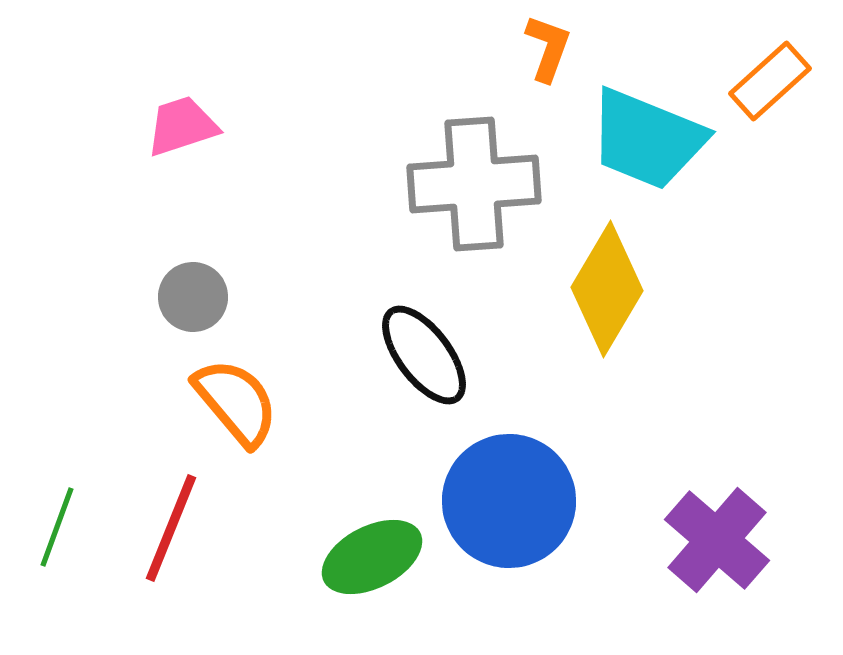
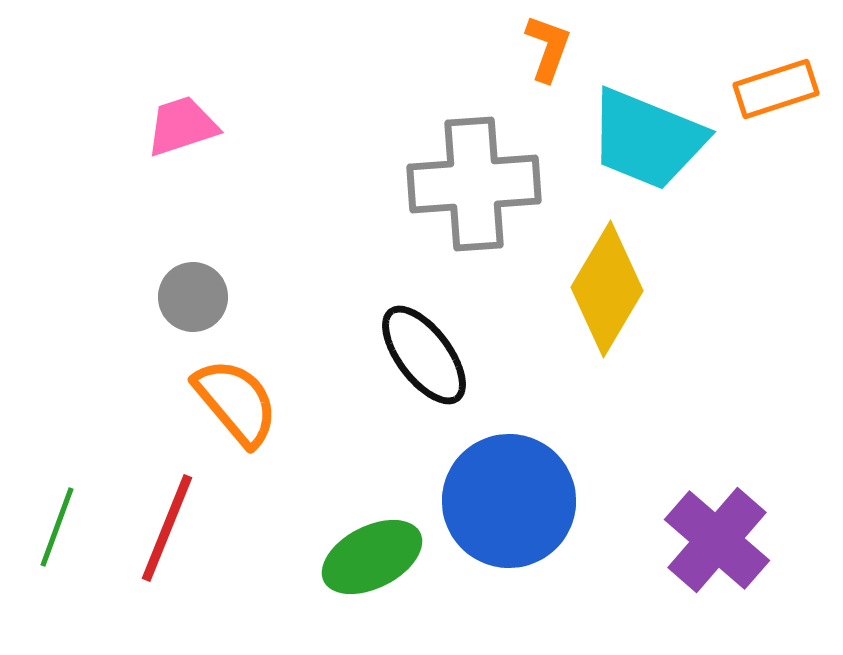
orange rectangle: moved 6 px right, 8 px down; rotated 24 degrees clockwise
red line: moved 4 px left
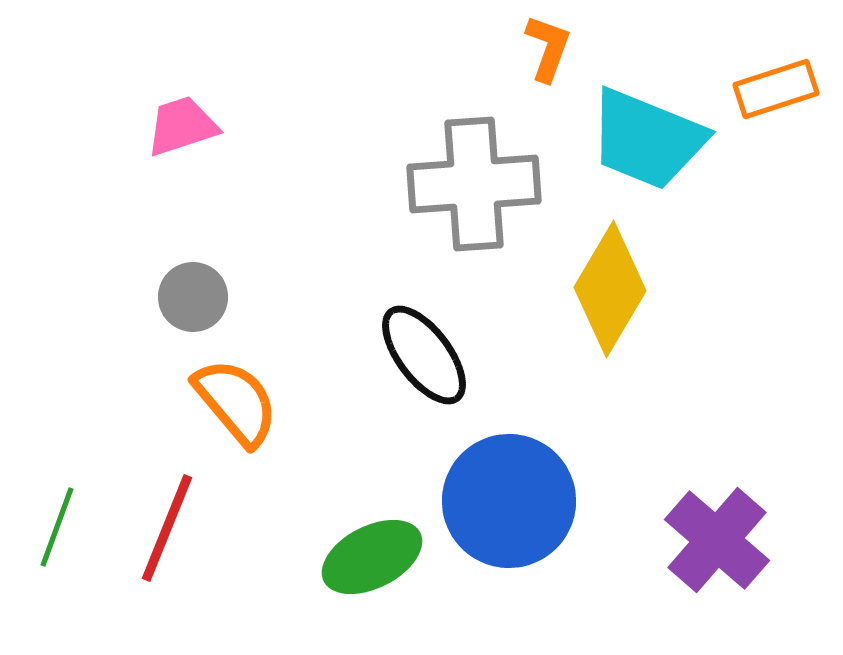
yellow diamond: moved 3 px right
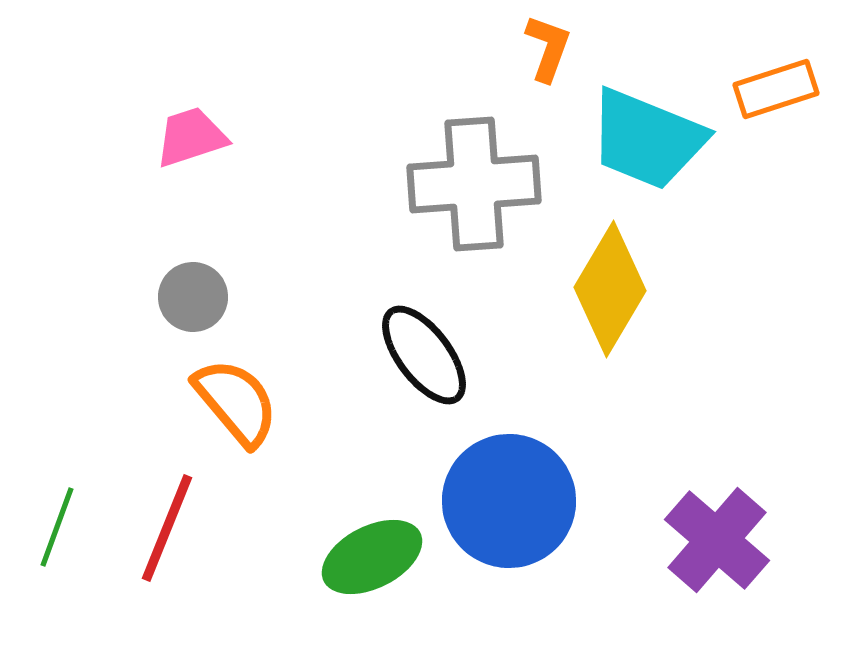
pink trapezoid: moved 9 px right, 11 px down
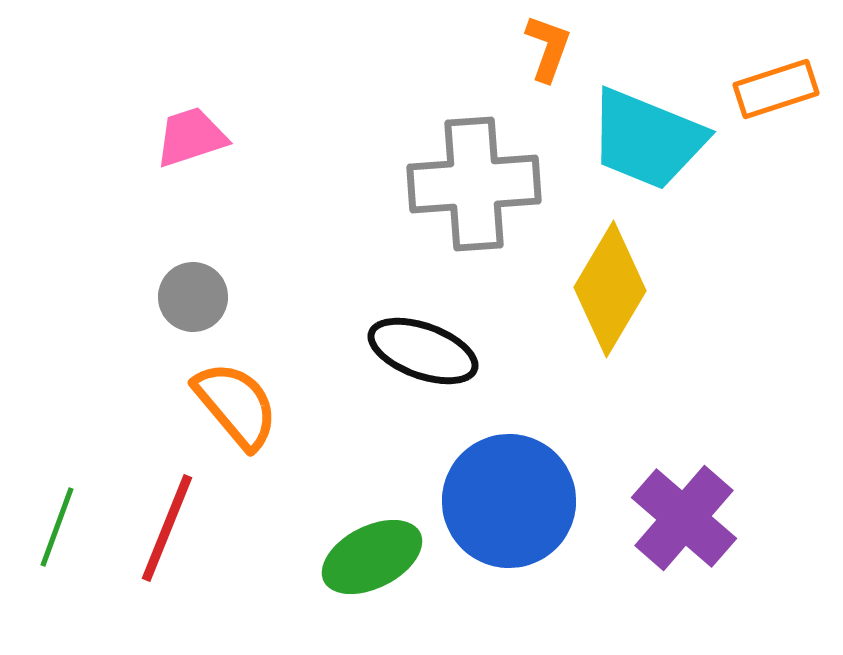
black ellipse: moved 1 px left, 4 px up; rotated 33 degrees counterclockwise
orange semicircle: moved 3 px down
purple cross: moved 33 px left, 22 px up
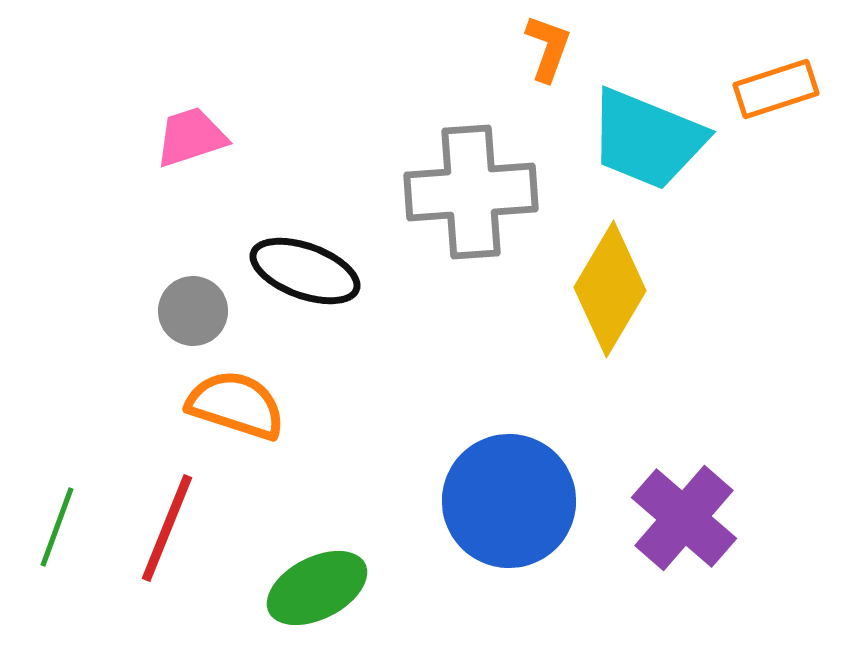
gray cross: moved 3 px left, 8 px down
gray circle: moved 14 px down
black ellipse: moved 118 px left, 80 px up
orange semicircle: rotated 32 degrees counterclockwise
green ellipse: moved 55 px left, 31 px down
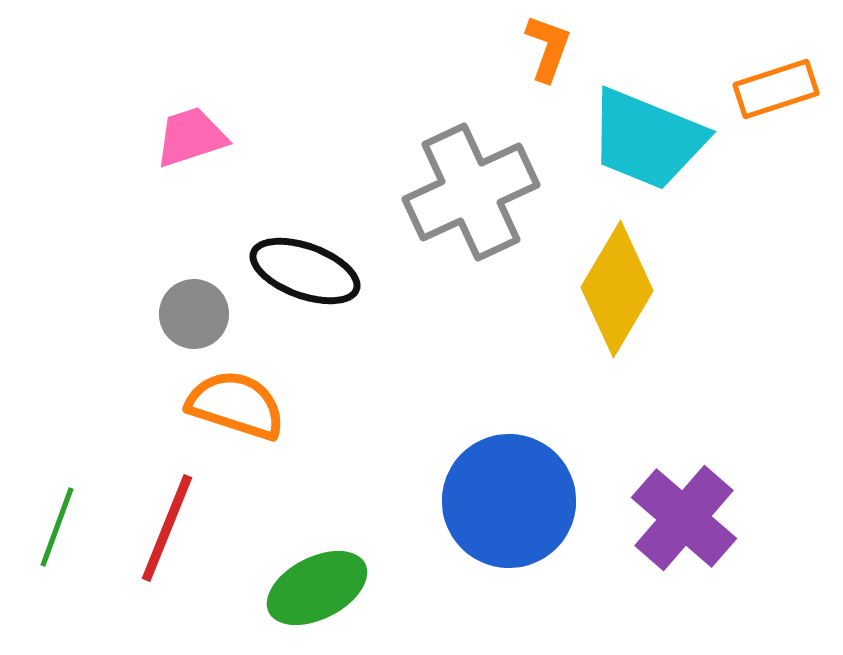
gray cross: rotated 21 degrees counterclockwise
yellow diamond: moved 7 px right
gray circle: moved 1 px right, 3 px down
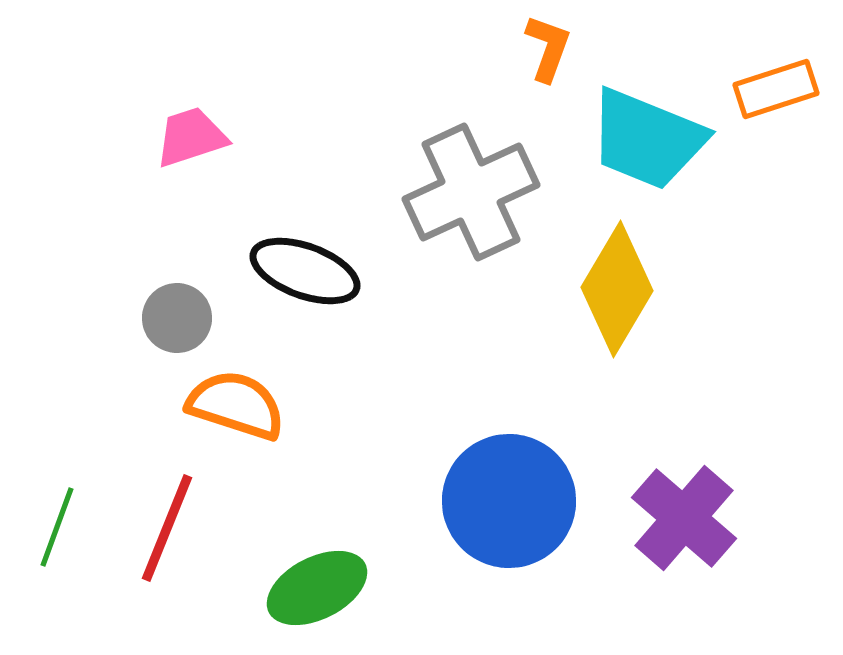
gray circle: moved 17 px left, 4 px down
